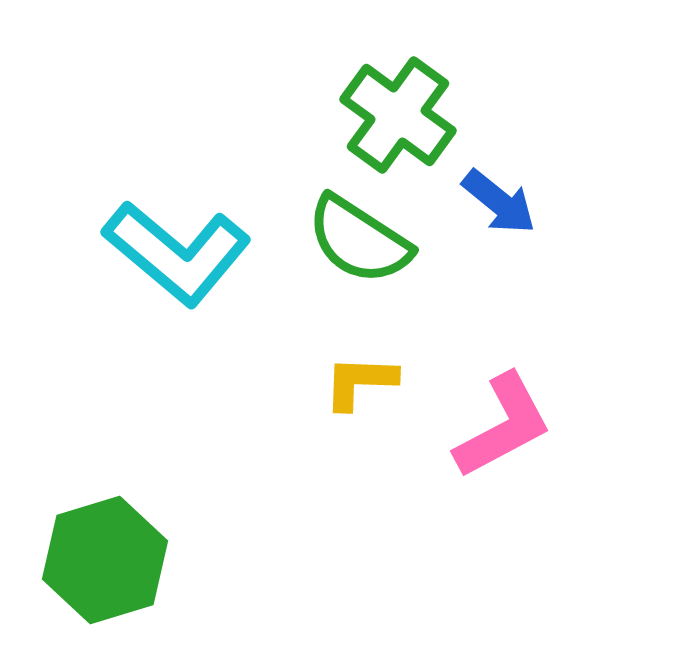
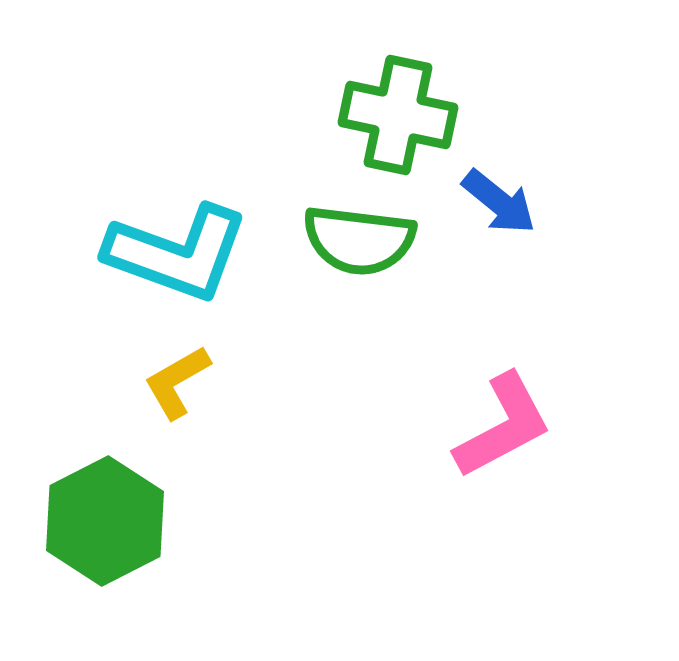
green cross: rotated 24 degrees counterclockwise
green semicircle: rotated 26 degrees counterclockwise
cyan L-shape: rotated 20 degrees counterclockwise
yellow L-shape: moved 183 px left; rotated 32 degrees counterclockwise
green hexagon: moved 39 px up; rotated 10 degrees counterclockwise
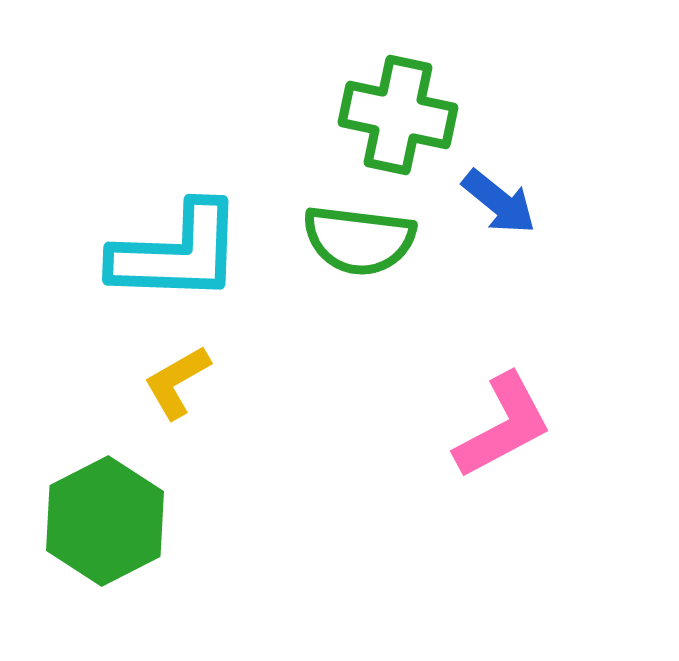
cyan L-shape: rotated 18 degrees counterclockwise
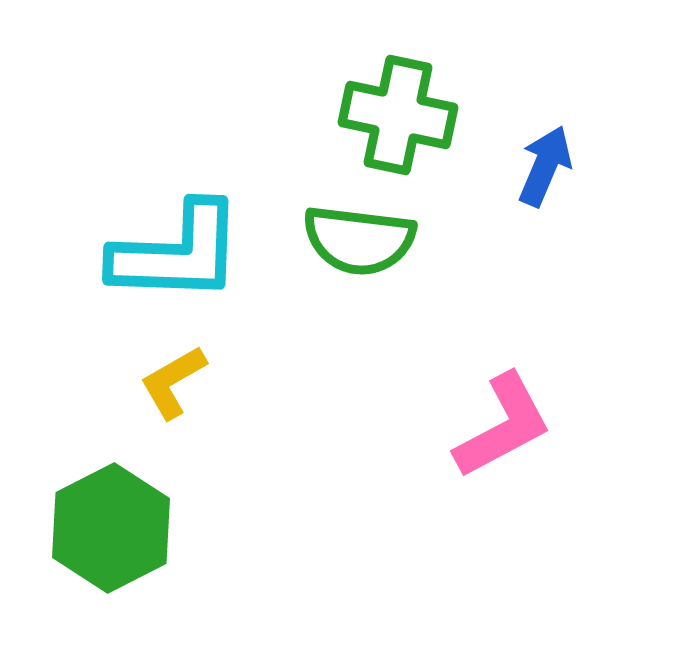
blue arrow: moved 46 px right, 36 px up; rotated 106 degrees counterclockwise
yellow L-shape: moved 4 px left
green hexagon: moved 6 px right, 7 px down
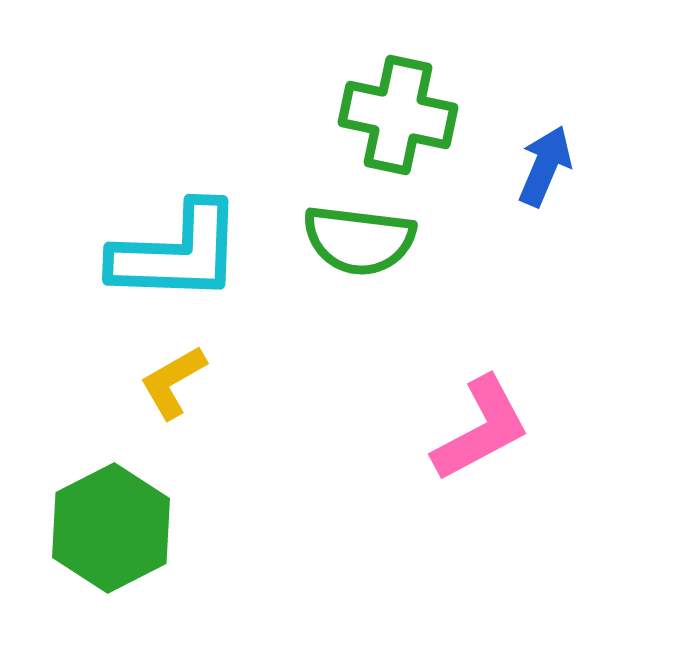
pink L-shape: moved 22 px left, 3 px down
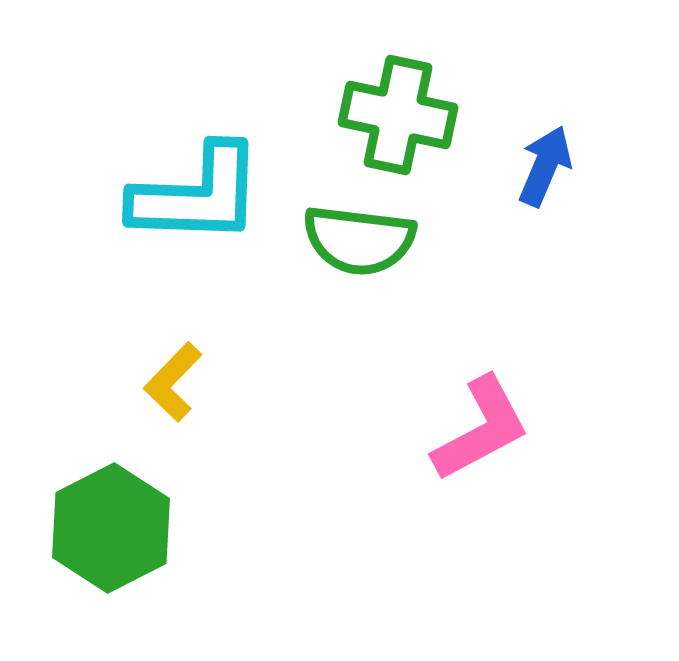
cyan L-shape: moved 20 px right, 58 px up
yellow L-shape: rotated 16 degrees counterclockwise
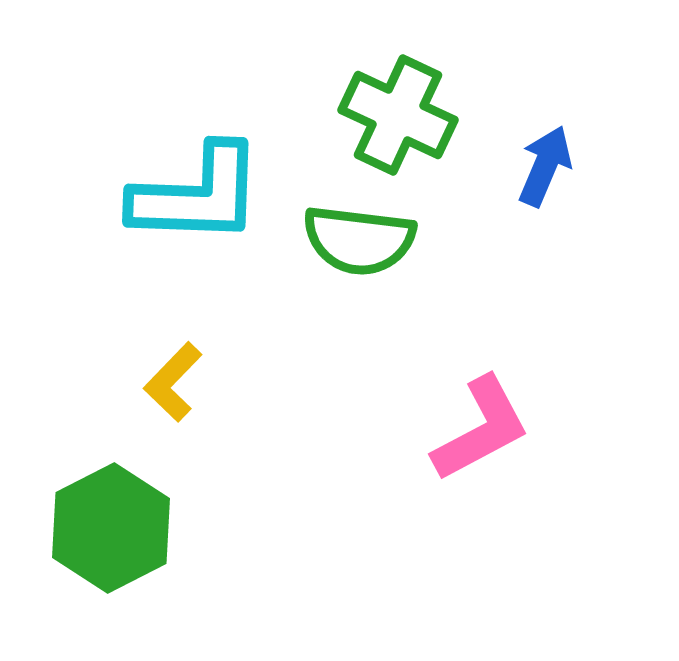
green cross: rotated 13 degrees clockwise
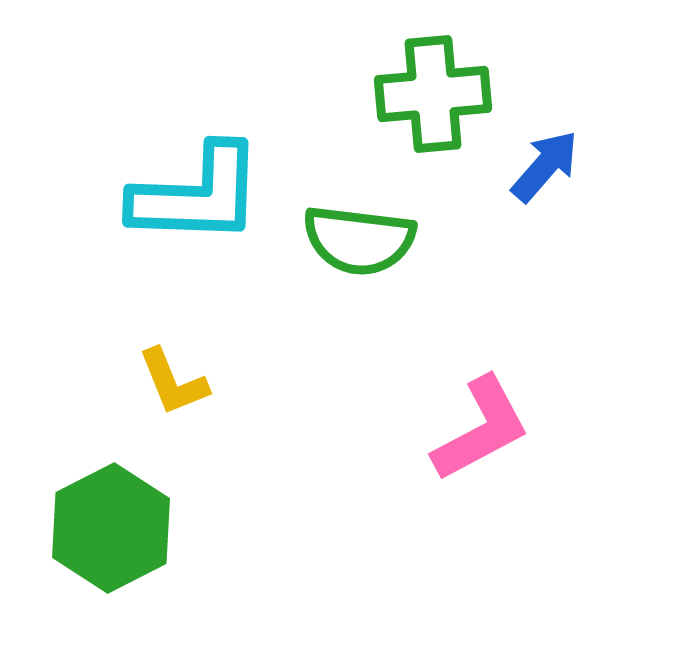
green cross: moved 35 px right, 21 px up; rotated 30 degrees counterclockwise
blue arrow: rotated 18 degrees clockwise
yellow L-shape: rotated 66 degrees counterclockwise
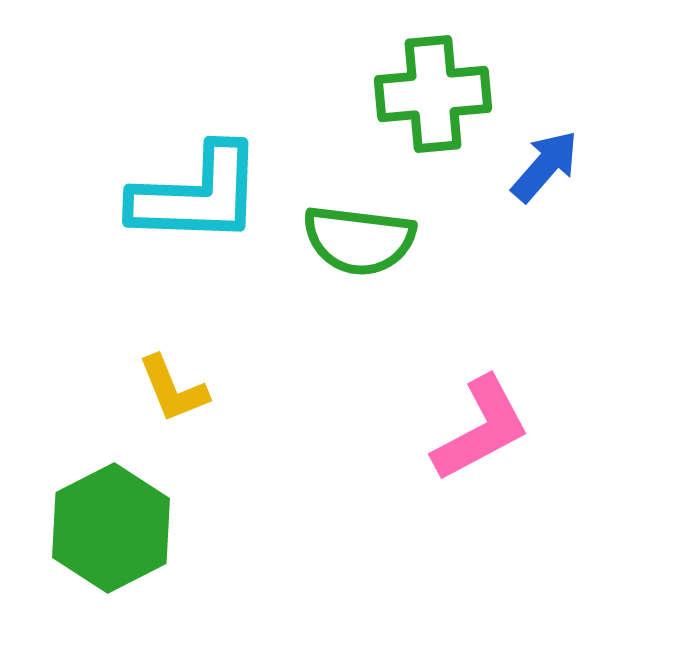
yellow L-shape: moved 7 px down
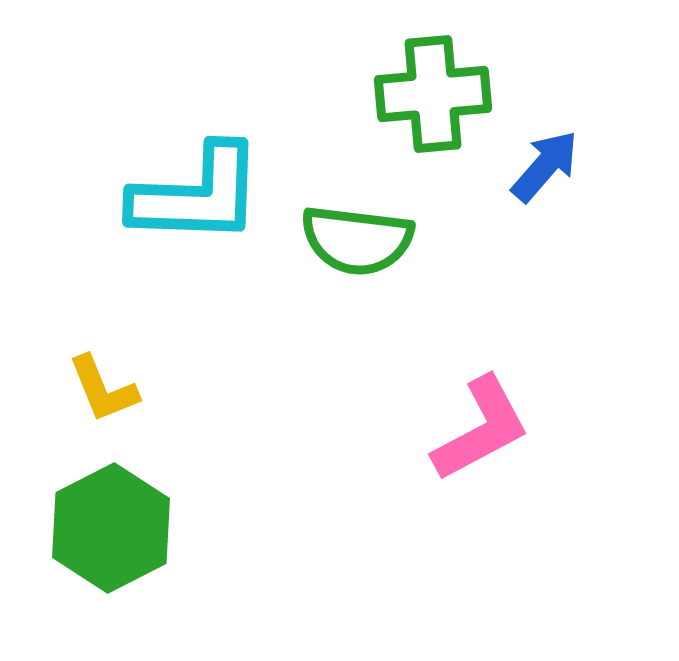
green semicircle: moved 2 px left
yellow L-shape: moved 70 px left
